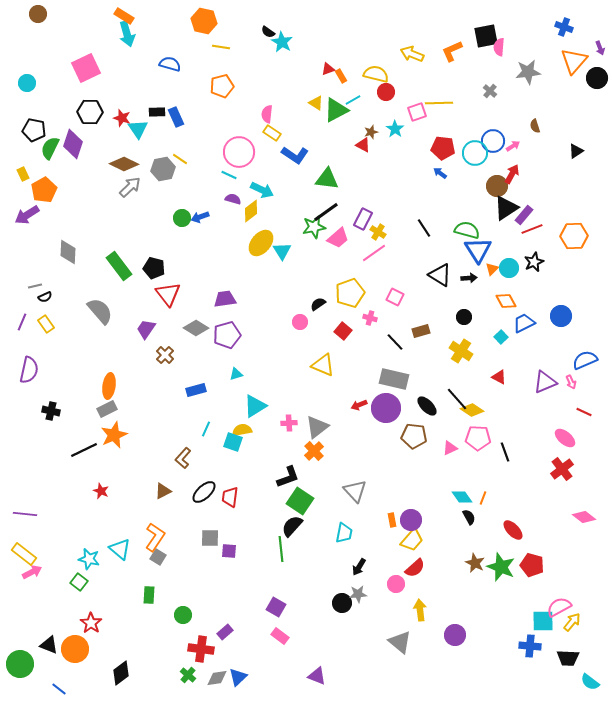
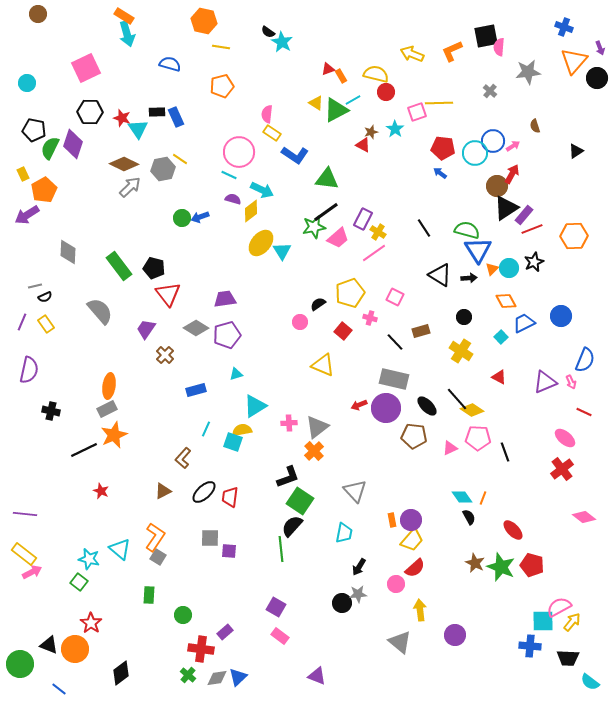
blue semicircle at (585, 360): rotated 135 degrees clockwise
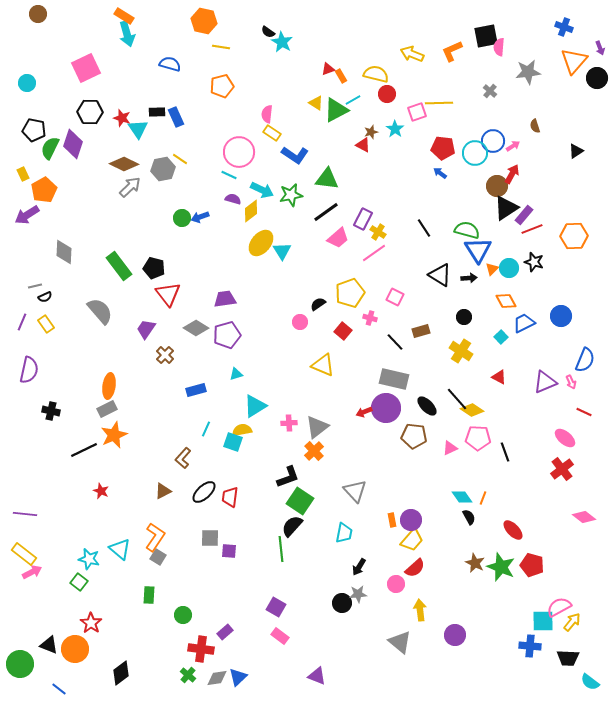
red circle at (386, 92): moved 1 px right, 2 px down
green star at (314, 227): moved 23 px left, 32 px up
gray diamond at (68, 252): moved 4 px left
black star at (534, 262): rotated 30 degrees counterclockwise
red arrow at (359, 405): moved 5 px right, 7 px down
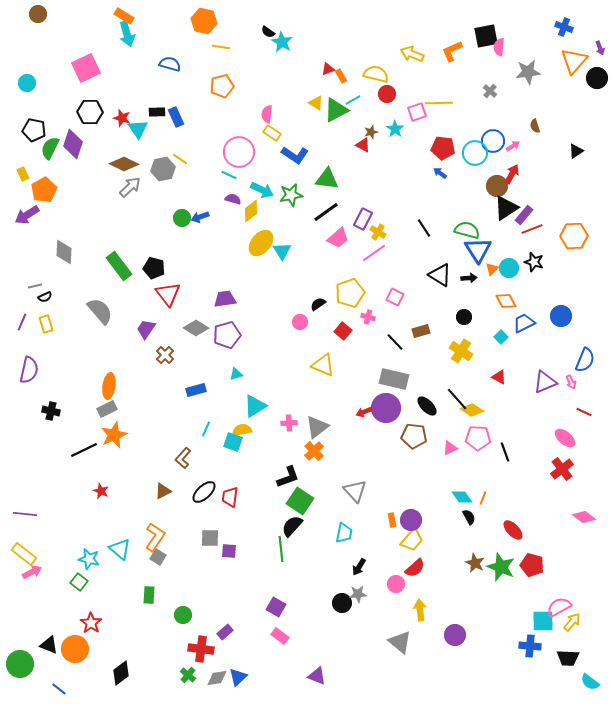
pink cross at (370, 318): moved 2 px left, 1 px up
yellow rectangle at (46, 324): rotated 18 degrees clockwise
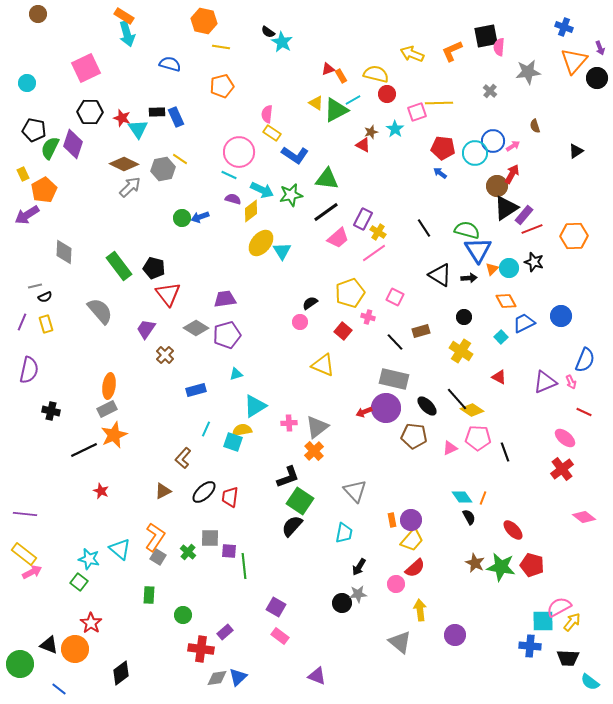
black semicircle at (318, 304): moved 8 px left, 1 px up
green line at (281, 549): moved 37 px left, 17 px down
green star at (501, 567): rotated 12 degrees counterclockwise
green cross at (188, 675): moved 123 px up
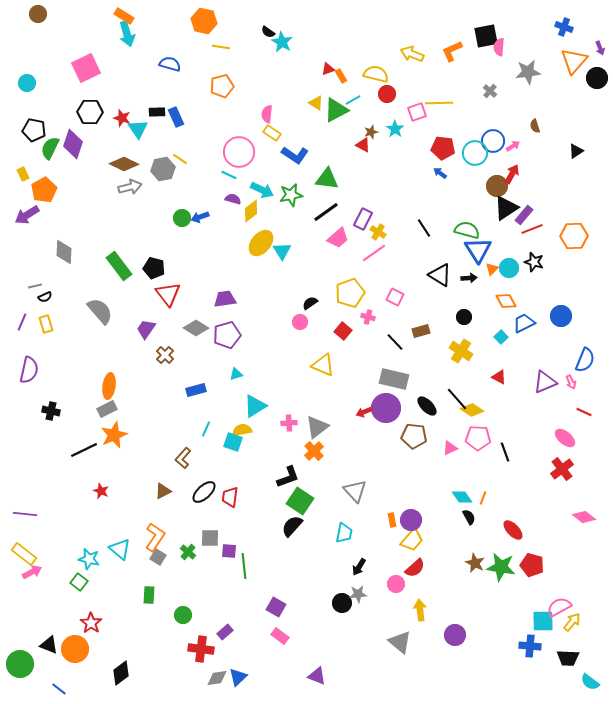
gray arrow at (130, 187): rotated 30 degrees clockwise
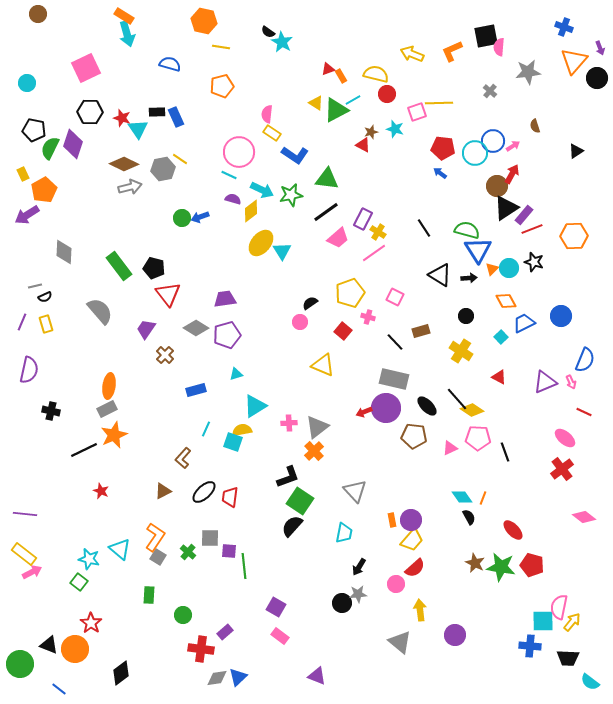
cyan star at (395, 129): rotated 18 degrees counterclockwise
black circle at (464, 317): moved 2 px right, 1 px up
pink semicircle at (559, 607): rotated 50 degrees counterclockwise
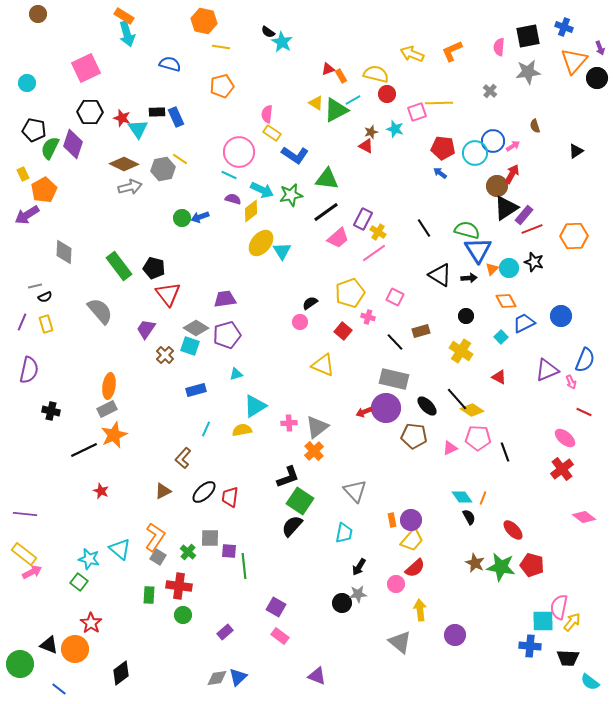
black square at (486, 36): moved 42 px right
red triangle at (363, 145): moved 3 px right, 1 px down
purple triangle at (545, 382): moved 2 px right, 12 px up
cyan square at (233, 442): moved 43 px left, 96 px up
red cross at (201, 649): moved 22 px left, 63 px up
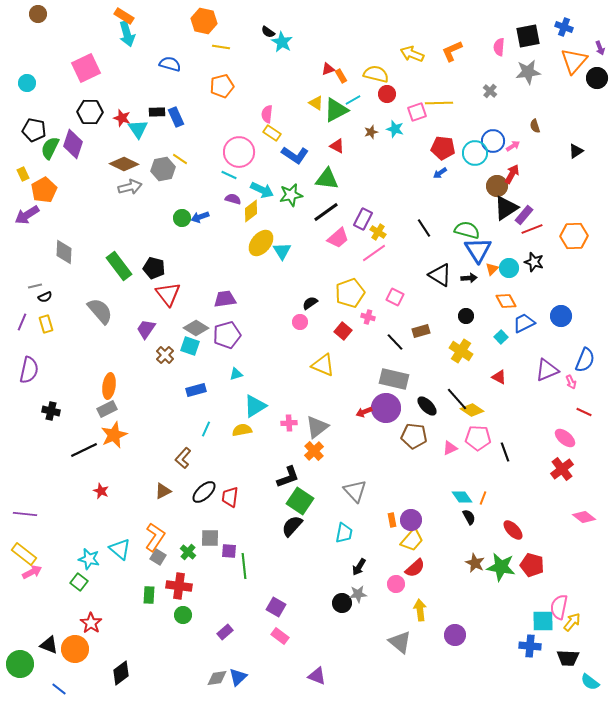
red triangle at (366, 146): moved 29 px left
blue arrow at (440, 173): rotated 72 degrees counterclockwise
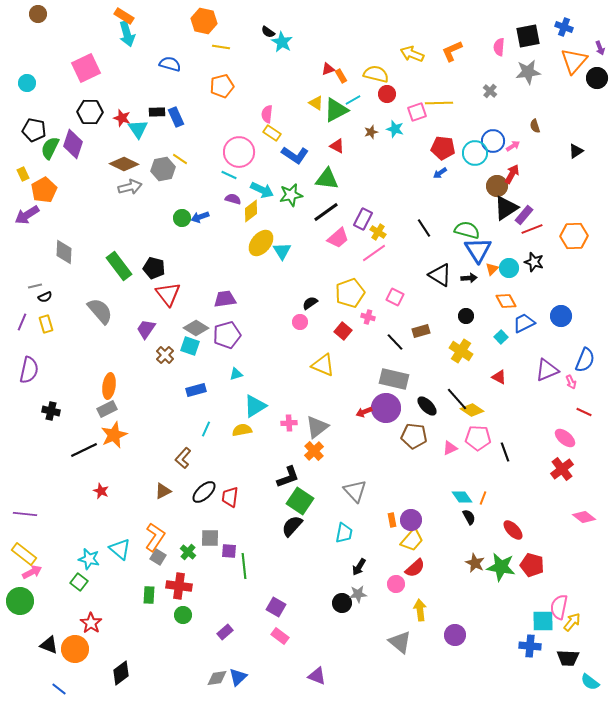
green circle at (20, 664): moved 63 px up
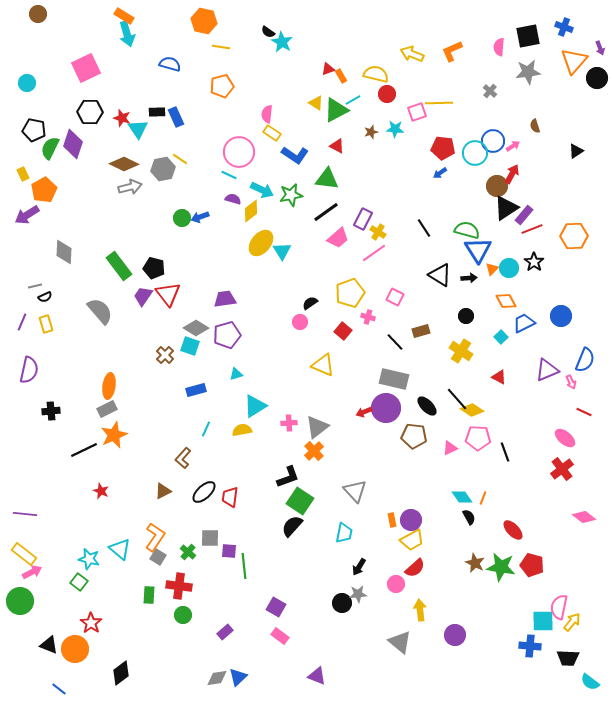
cyan star at (395, 129): rotated 12 degrees counterclockwise
black star at (534, 262): rotated 18 degrees clockwise
purple trapezoid at (146, 329): moved 3 px left, 33 px up
black cross at (51, 411): rotated 18 degrees counterclockwise
yellow trapezoid at (412, 540): rotated 20 degrees clockwise
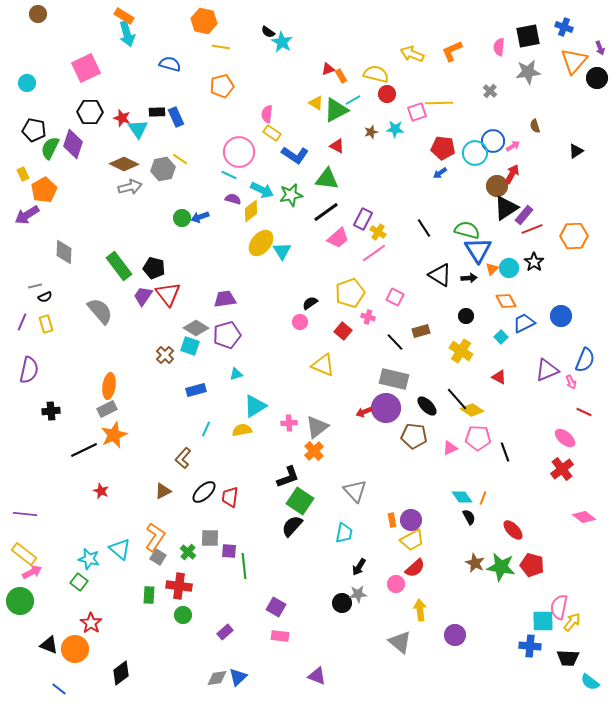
pink rectangle at (280, 636): rotated 30 degrees counterclockwise
